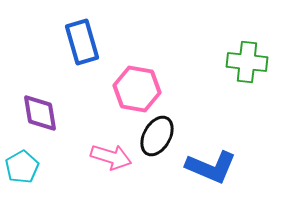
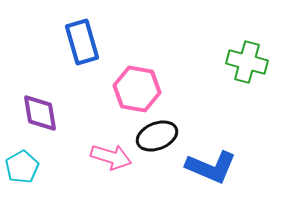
green cross: rotated 9 degrees clockwise
black ellipse: rotated 39 degrees clockwise
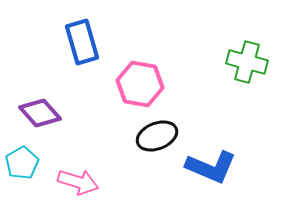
pink hexagon: moved 3 px right, 5 px up
purple diamond: rotated 33 degrees counterclockwise
pink arrow: moved 33 px left, 25 px down
cyan pentagon: moved 4 px up
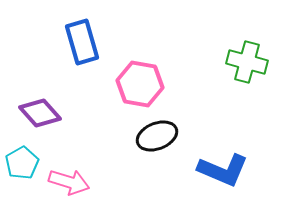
blue L-shape: moved 12 px right, 3 px down
pink arrow: moved 9 px left
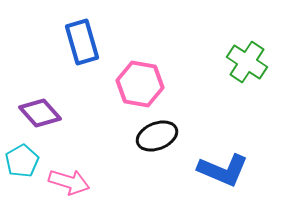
green cross: rotated 18 degrees clockwise
cyan pentagon: moved 2 px up
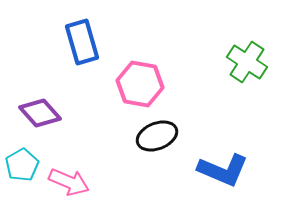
cyan pentagon: moved 4 px down
pink arrow: rotated 6 degrees clockwise
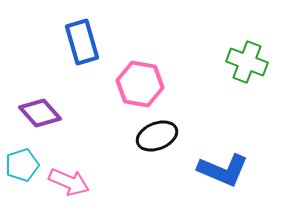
green cross: rotated 12 degrees counterclockwise
cyan pentagon: rotated 12 degrees clockwise
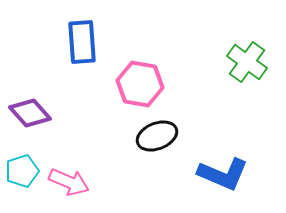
blue rectangle: rotated 12 degrees clockwise
green cross: rotated 15 degrees clockwise
purple diamond: moved 10 px left
cyan pentagon: moved 6 px down
blue L-shape: moved 4 px down
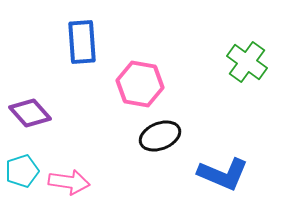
black ellipse: moved 3 px right
pink arrow: rotated 15 degrees counterclockwise
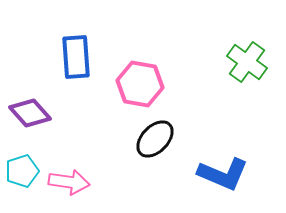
blue rectangle: moved 6 px left, 15 px down
black ellipse: moved 5 px left, 3 px down; rotated 24 degrees counterclockwise
